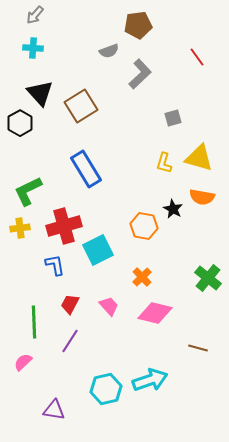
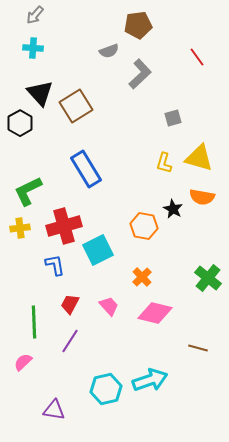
brown square: moved 5 px left
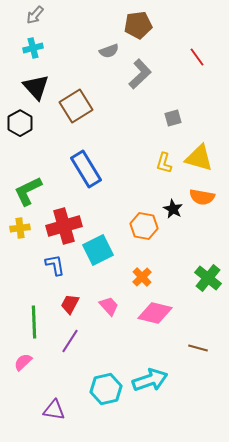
cyan cross: rotated 18 degrees counterclockwise
black triangle: moved 4 px left, 6 px up
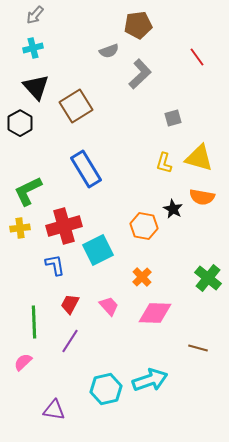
pink diamond: rotated 12 degrees counterclockwise
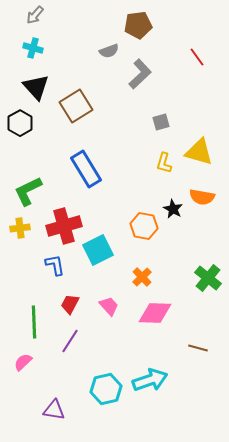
cyan cross: rotated 30 degrees clockwise
gray square: moved 12 px left, 4 px down
yellow triangle: moved 6 px up
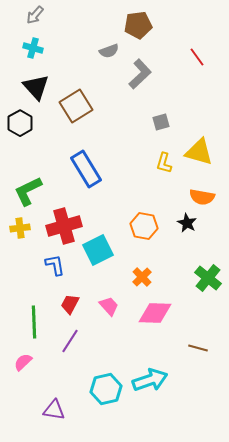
black star: moved 14 px right, 14 px down
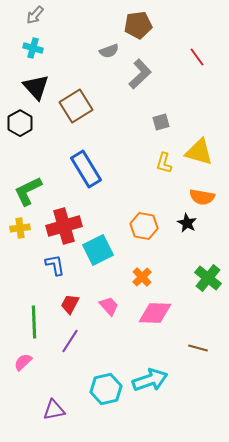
purple triangle: rotated 20 degrees counterclockwise
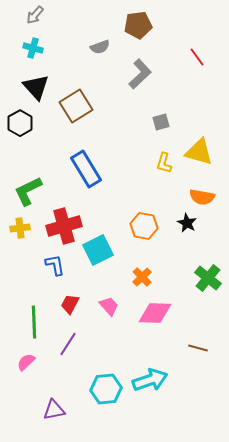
gray semicircle: moved 9 px left, 4 px up
purple line: moved 2 px left, 3 px down
pink semicircle: moved 3 px right
cyan hexagon: rotated 8 degrees clockwise
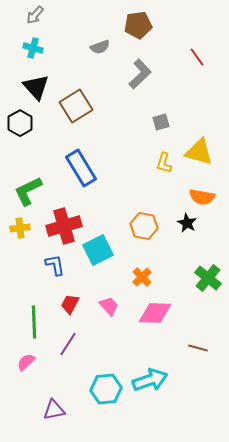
blue rectangle: moved 5 px left, 1 px up
